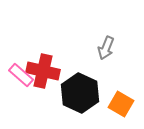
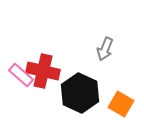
gray arrow: moved 1 px left, 1 px down
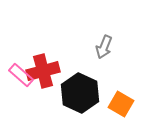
gray arrow: moved 1 px left, 2 px up
red cross: rotated 28 degrees counterclockwise
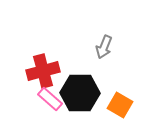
pink rectangle: moved 29 px right, 24 px down
black hexagon: rotated 24 degrees counterclockwise
orange square: moved 1 px left, 1 px down
